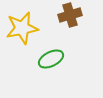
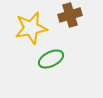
yellow star: moved 9 px right
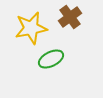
brown cross: moved 2 px down; rotated 20 degrees counterclockwise
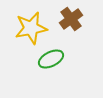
brown cross: moved 1 px right, 2 px down
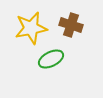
brown cross: moved 6 px down; rotated 35 degrees counterclockwise
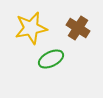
brown cross: moved 7 px right, 3 px down; rotated 15 degrees clockwise
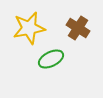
yellow star: moved 2 px left
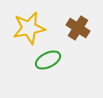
green ellipse: moved 3 px left, 1 px down
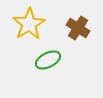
yellow star: moved 4 px up; rotated 20 degrees counterclockwise
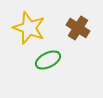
yellow star: moved 4 px down; rotated 20 degrees counterclockwise
